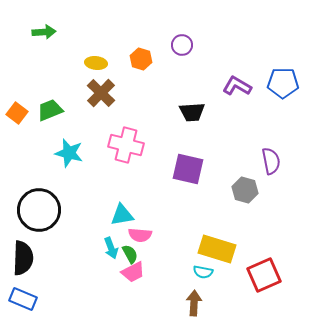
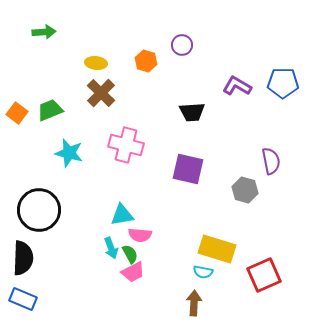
orange hexagon: moved 5 px right, 2 px down
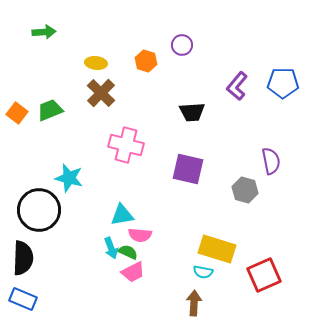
purple L-shape: rotated 80 degrees counterclockwise
cyan star: moved 25 px down
green semicircle: moved 2 px left, 2 px up; rotated 36 degrees counterclockwise
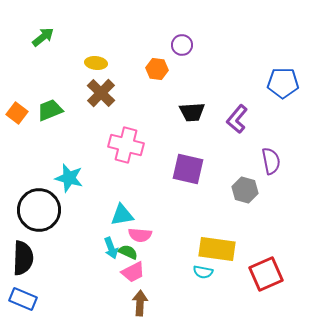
green arrow: moved 1 px left, 5 px down; rotated 35 degrees counterclockwise
orange hexagon: moved 11 px right, 8 px down; rotated 10 degrees counterclockwise
purple L-shape: moved 33 px down
yellow rectangle: rotated 9 degrees counterclockwise
red square: moved 2 px right, 1 px up
brown arrow: moved 54 px left
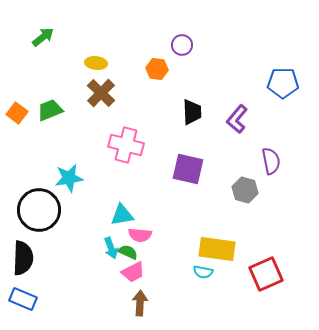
black trapezoid: rotated 88 degrees counterclockwise
cyan star: rotated 24 degrees counterclockwise
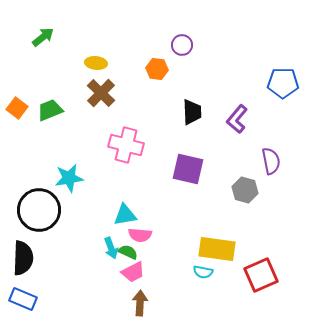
orange square: moved 5 px up
cyan triangle: moved 3 px right
red square: moved 5 px left, 1 px down
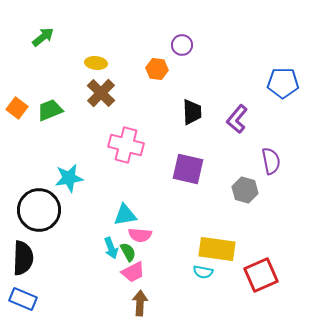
green semicircle: rotated 36 degrees clockwise
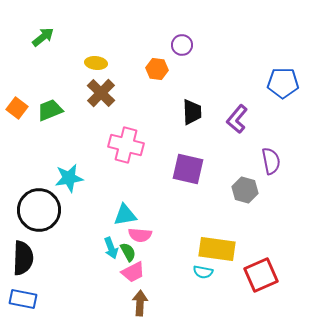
blue rectangle: rotated 12 degrees counterclockwise
